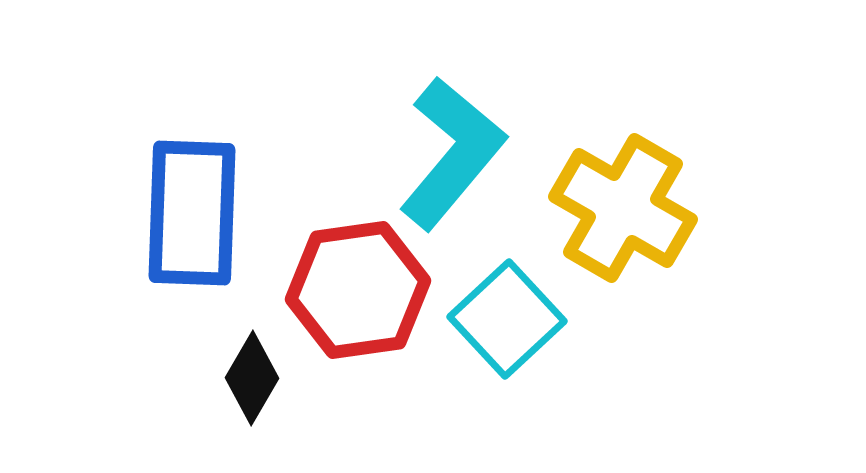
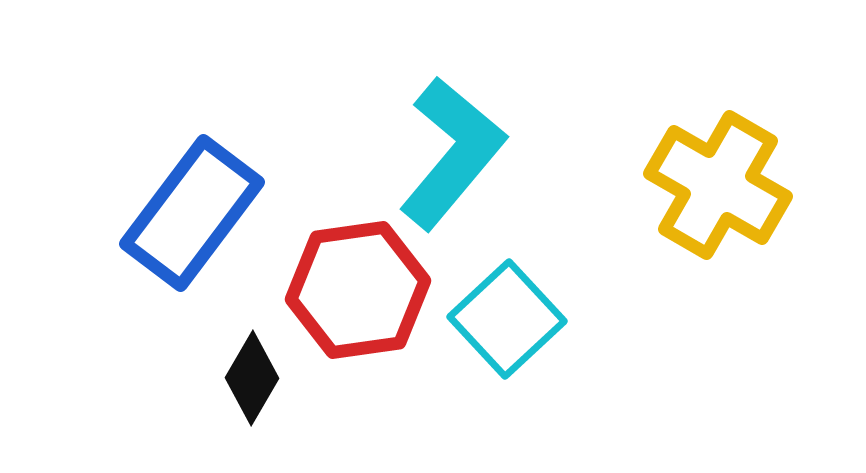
yellow cross: moved 95 px right, 23 px up
blue rectangle: rotated 35 degrees clockwise
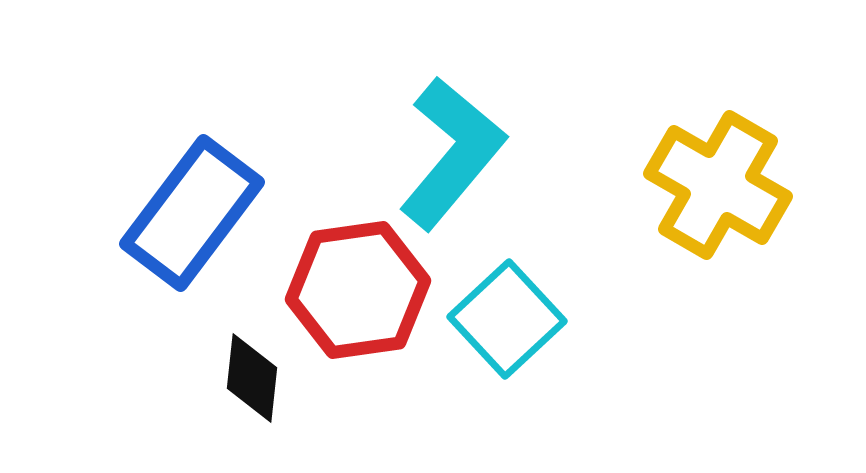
black diamond: rotated 24 degrees counterclockwise
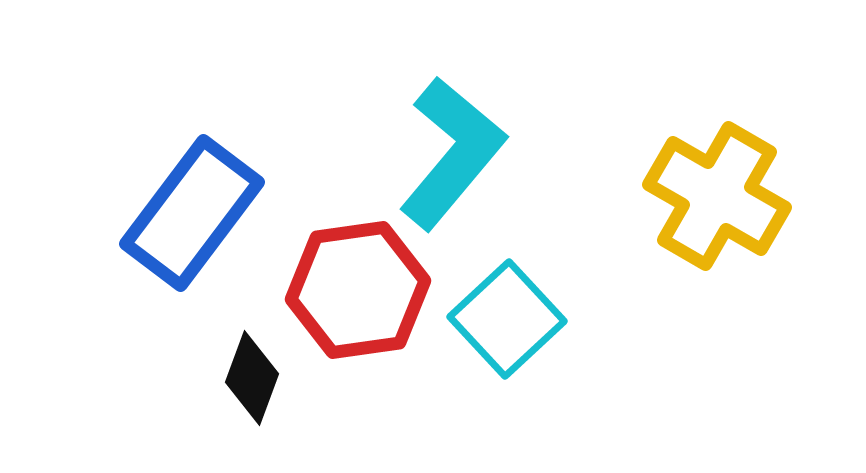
yellow cross: moved 1 px left, 11 px down
black diamond: rotated 14 degrees clockwise
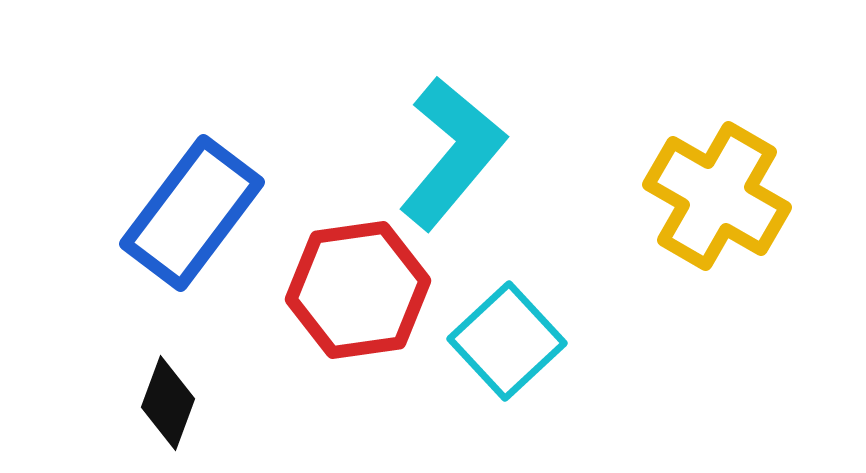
cyan square: moved 22 px down
black diamond: moved 84 px left, 25 px down
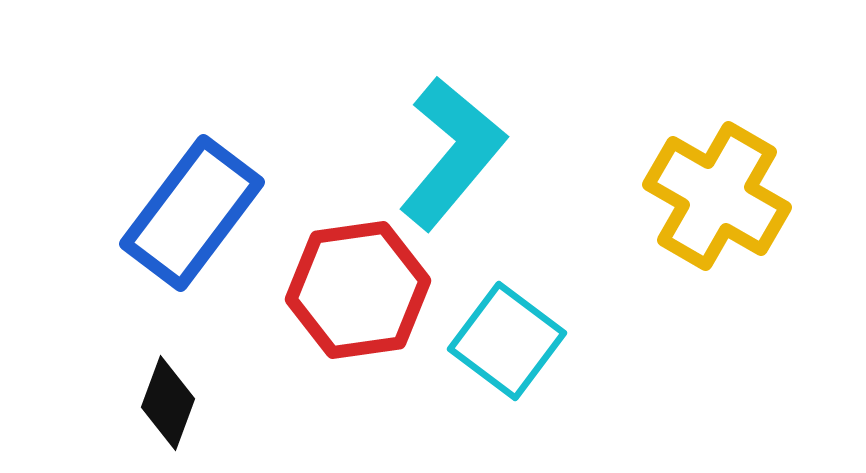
cyan square: rotated 10 degrees counterclockwise
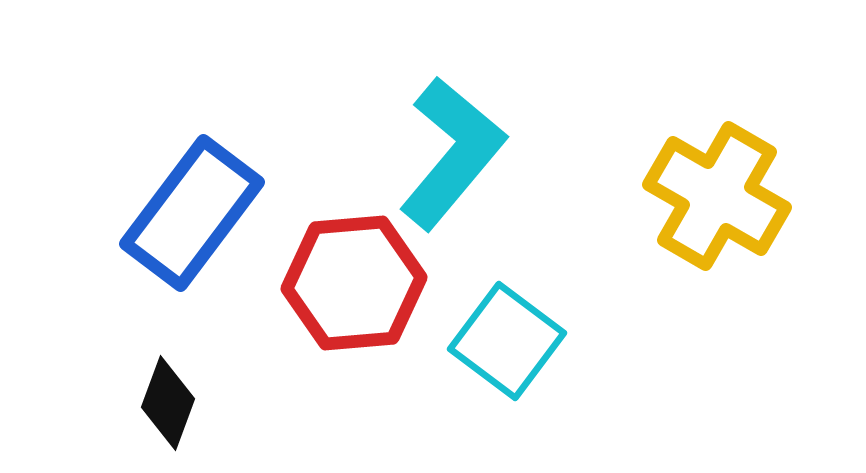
red hexagon: moved 4 px left, 7 px up; rotated 3 degrees clockwise
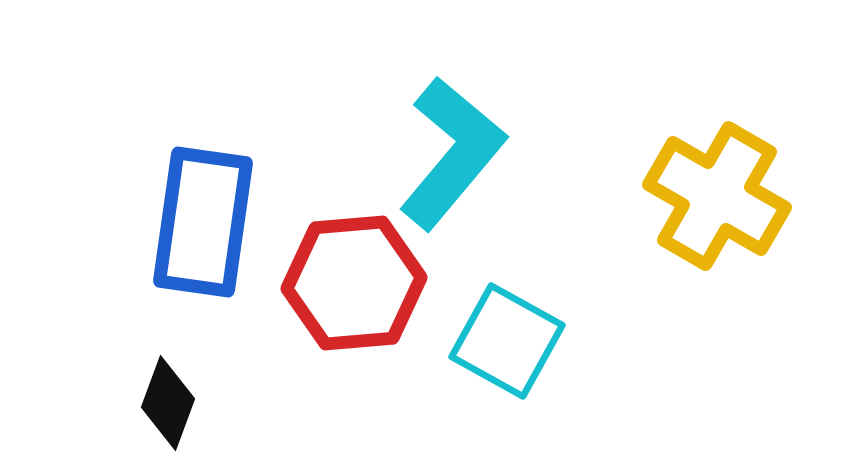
blue rectangle: moved 11 px right, 9 px down; rotated 29 degrees counterclockwise
cyan square: rotated 8 degrees counterclockwise
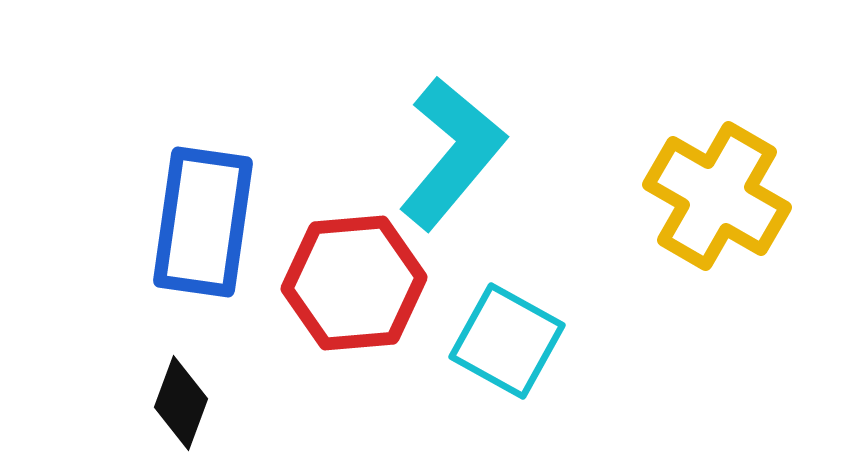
black diamond: moved 13 px right
